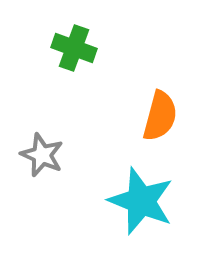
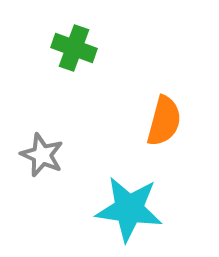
orange semicircle: moved 4 px right, 5 px down
cyan star: moved 12 px left, 8 px down; rotated 14 degrees counterclockwise
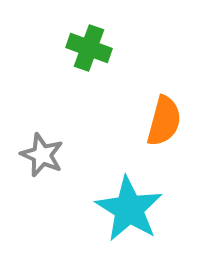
green cross: moved 15 px right
cyan star: rotated 24 degrees clockwise
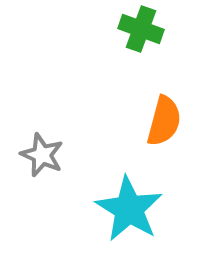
green cross: moved 52 px right, 19 px up
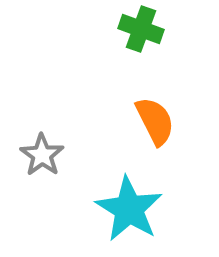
orange semicircle: moved 9 px left; rotated 42 degrees counterclockwise
gray star: rotated 12 degrees clockwise
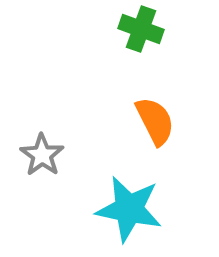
cyan star: rotated 20 degrees counterclockwise
